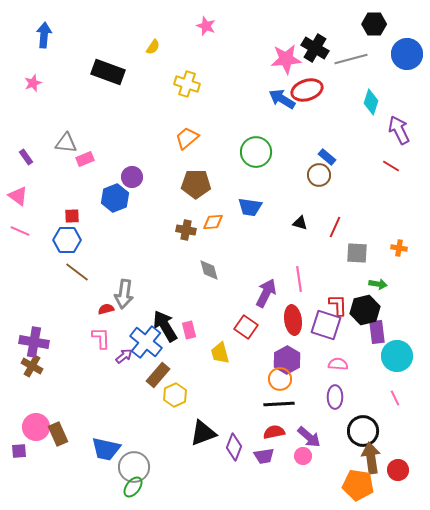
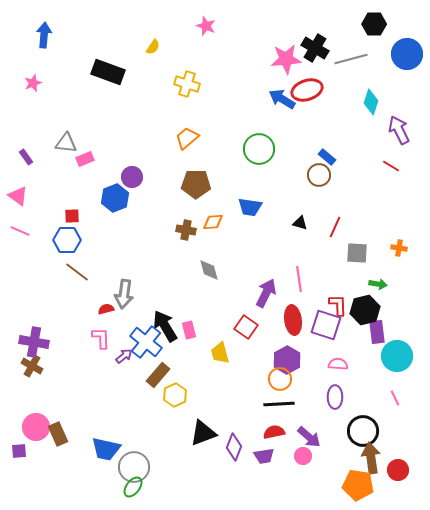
green circle at (256, 152): moved 3 px right, 3 px up
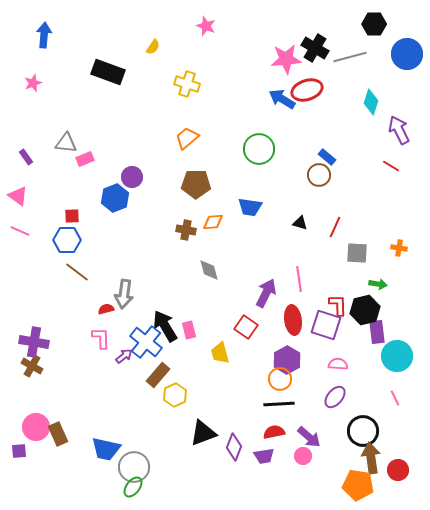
gray line at (351, 59): moved 1 px left, 2 px up
purple ellipse at (335, 397): rotated 40 degrees clockwise
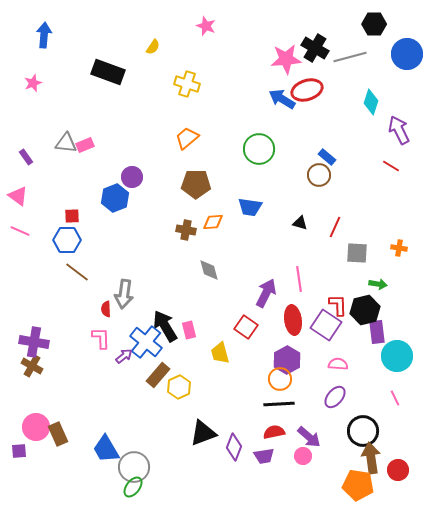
pink rectangle at (85, 159): moved 14 px up
red semicircle at (106, 309): rotated 77 degrees counterclockwise
purple square at (326, 325): rotated 16 degrees clockwise
yellow hexagon at (175, 395): moved 4 px right, 8 px up
blue trapezoid at (106, 449): rotated 48 degrees clockwise
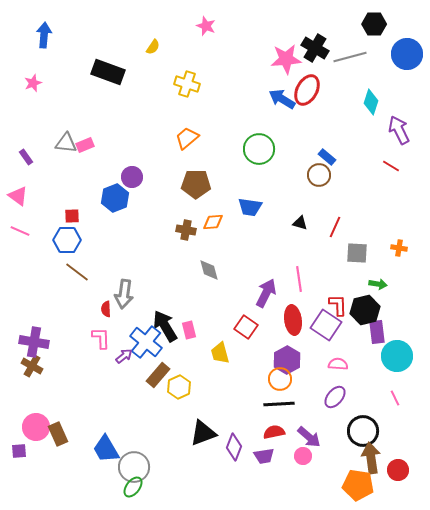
red ellipse at (307, 90): rotated 44 degrees counterclockwise
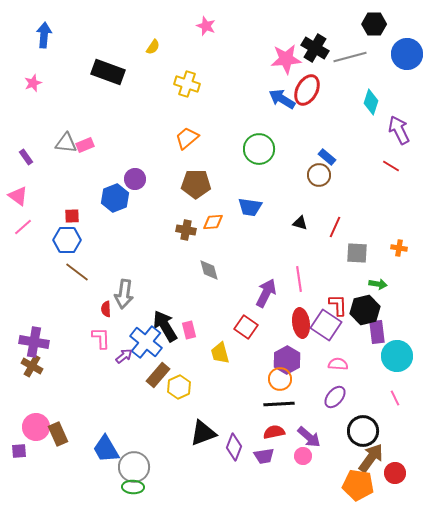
purple circle at (132, 177): moved 3 px right, 2 px down
pink line at (20, 231): moved 3 px right, 4 px up; rotated 66 degrees counterclockwise
red ellipse at (293, 320): moved 8 px right, 3 px down
brown arrow at (371, 458): rotated 44 degrees clockwise
red circle at (398, 470): moved 3 px left, 3 px down
green ellipse at (133, 487): rotated 55 degrees clockwise
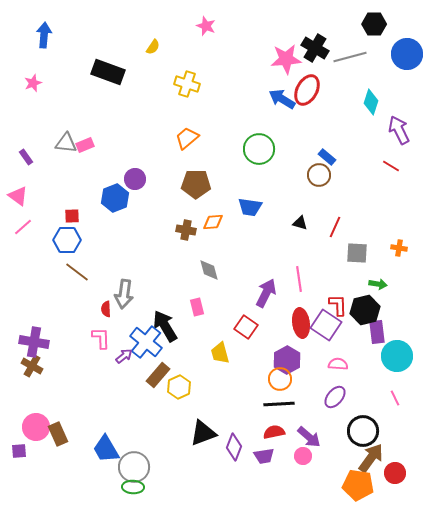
pink rectangle at (189, 330): moved 8 px right, 23 px up
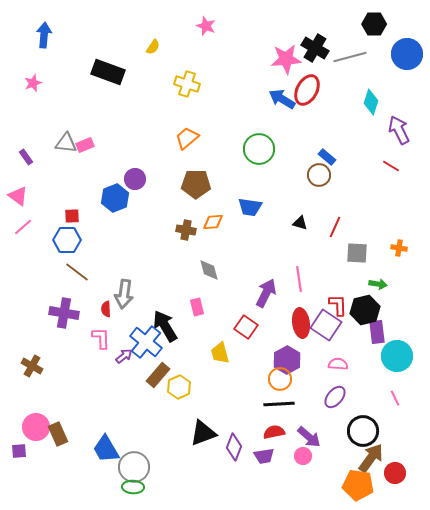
purple cross at (34, 342): moved 30 px right, 29 px up
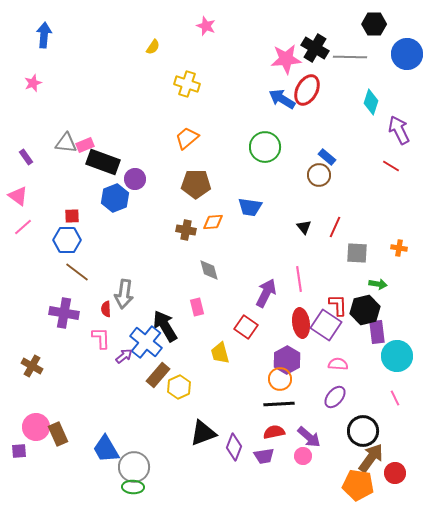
gray line at (350, 57): rotated 16 degrees clockwise
black rectangle at (108, 72): moved 5 px left, 90 px down
green circle at (259, 149): moved 6 px right, 2 px up
black triangle at (300, 223): moved 4 px right, 4 px down; rotated 35 degrees clockwise
